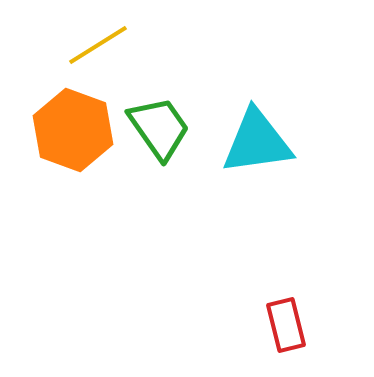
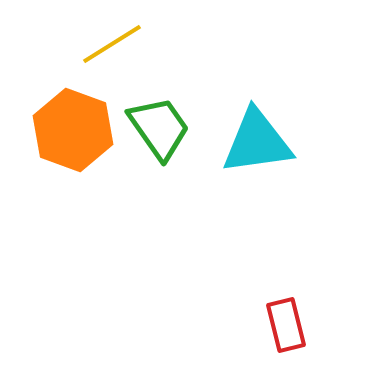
yellow line: moved 14 px right, 1 px up
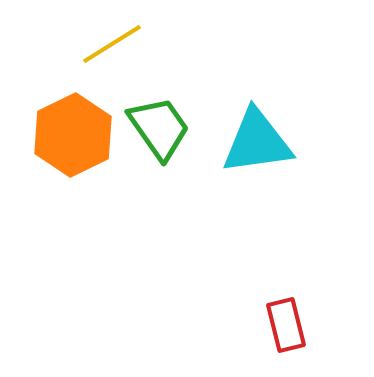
orange hexagon: moved 5 px down; rotated 14 degrees clockwise
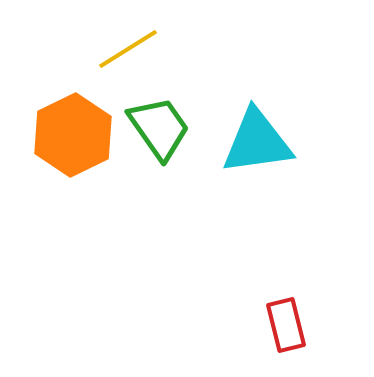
yellow line: moved 16 px right, 5 px down
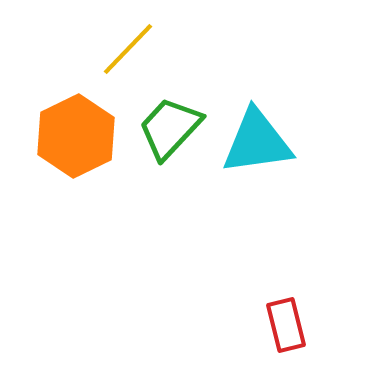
yellow line: rotated 14 degrees counterclockwise
green trapezoid: moved 11 px right; rotated 102 degrees counterclockwise
orange hexagon: moved 3 px right, 1 px down
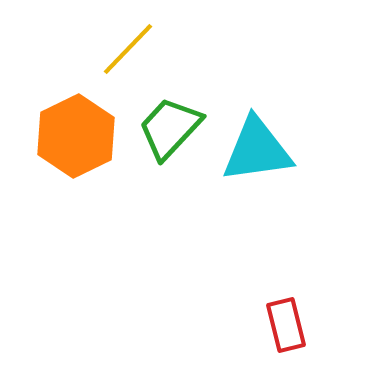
cyan triangle: moved 8 px down
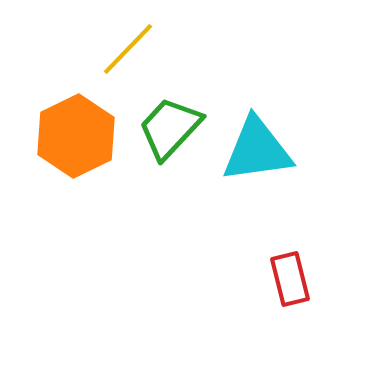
red rectangle: moved 4 px right, 46 px up
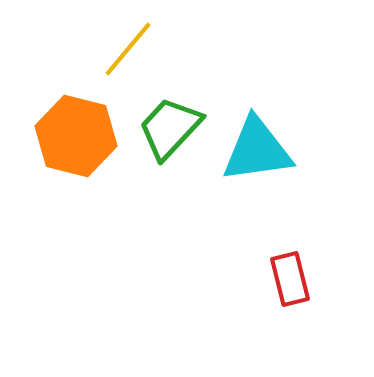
yellow line: rotated 4 degrees counterclockwise
orange hexagon: rotated 20 degrees counterclockwise
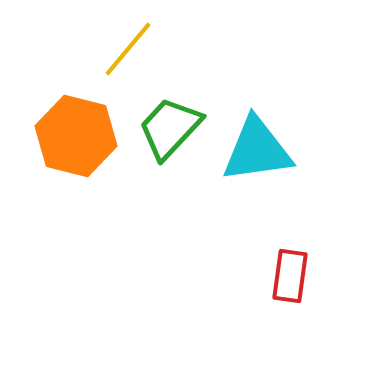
red rectangle: moved 3 px up; rotated 22 degrees clockwise
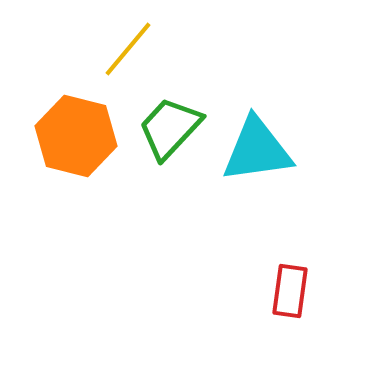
red rectangle: moved 15 px down
